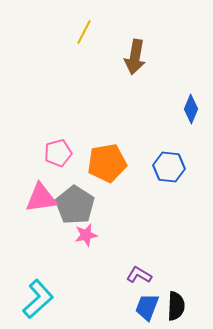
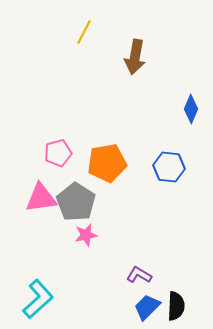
gray pentagon: moved 1 px right, 3 px up
blue trapezoid: rotated 24 degrees clockwise
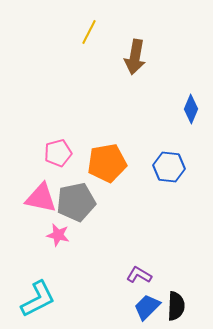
yellow line: moved 5 px right
pink triangle: rotated 20 degrees clockwise
gray pentagon: rotated 27 degrees clockwise
pink star: moved 28 px left; rotated 25 degrees clockwise
cyan L-shape: rotated 15 degrees clockwise
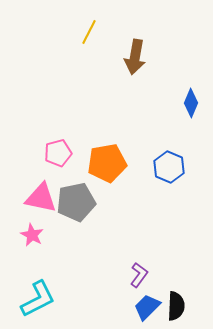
blue diamond: moved 6 px up
blue hexagon: rotated 16 degrees clockwise
pink star: moved 26 px left; rotated 15 degrees clockwise
purple L-shape: rotated 95 degrees clockwise
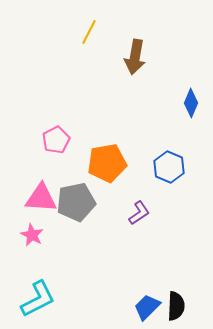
pink pentagon: moved 2 px left, 13 px up; rotated 12 degrees counterclockwise
pink triangle: rotated 8 degrees counterclockwise
purple L-shape: moved 62 px up; rotated 20 degrees clockwise
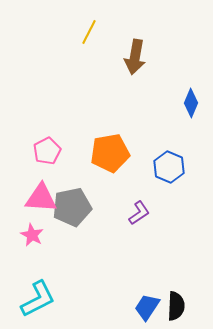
pink pentagon: moved 9 px left, 11 px down
orange pentagon: moved 3 px right, 10 px up
gray pentagon: moved 4 px left, 5 px down
blue trapezoid: rotated 12 degrees counterclockwise
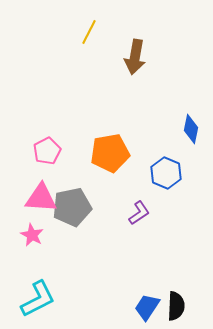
blue diamond: moved 26 px down; rotated 12 degrees counterclockwise
blue hexagon: moved 3 px left, 6 px down
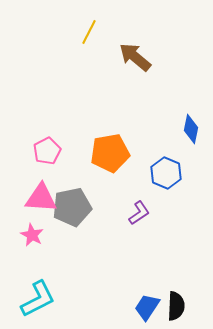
brown arrow: rotated 120 degrees clockwise
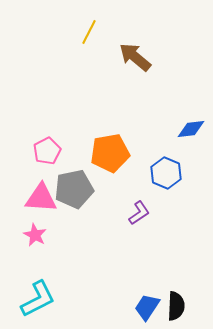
blue diamond: rotated 72 degrees clockwise
gray pentagon: moved 2 px right, 18 px up
pink star: moved 3 px right
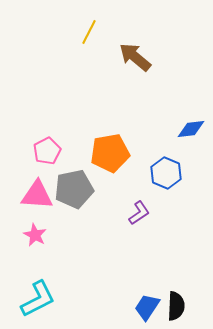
pink triangle: moved 4 px left, 3 px up
